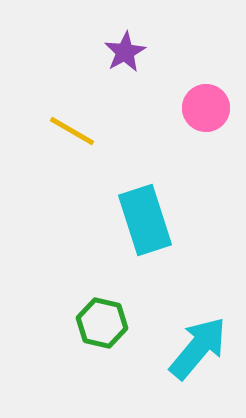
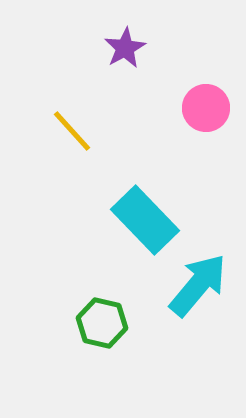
purple star: moved 4 px up
yellow line: rotated 18 degrees clockwise
cyan rectangle: rotated 26 degrees counterclockwise
cyan arrow: moved 63 px up
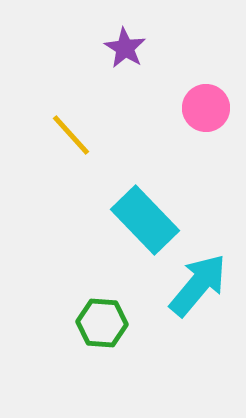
purple star: rotated 12 degrees counterclockwise
yellow line: moved 1 px left, 4 px down
green hexagon: rotated 9 degrees counterclockwise
